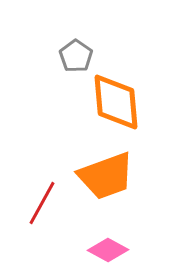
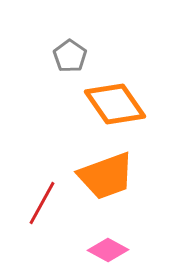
gray pentagon: moved 6 px left
orange diamond: moved 1 px left, 2 px down; rotated 30 degrees counterclockwise
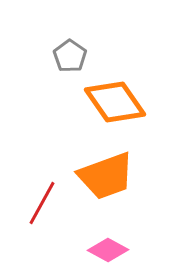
orange diamond: moved 2 px up
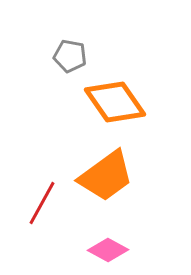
gray pentagon: rotated 24 degrees counterclockwise
orange trapezoid: rotated 16 degrees counterclockwise
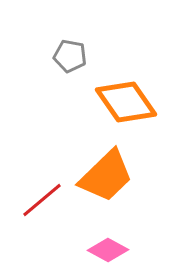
orange diamond: moved 11 px right
orange trapezoid: rotated 8 degrees counterclockwise
red line: moved 3 px up; rotated 21 degrees clockwise
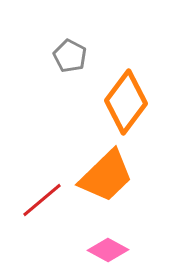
gray pentagon: rotated 16 degrees clockwise
orange diamond: rotated 72 degrees clockwise
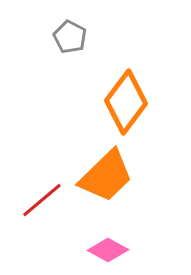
gray pentagon: moved 19 px up
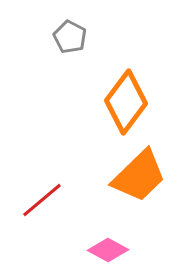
orange trapezoid: moved 33 px right
